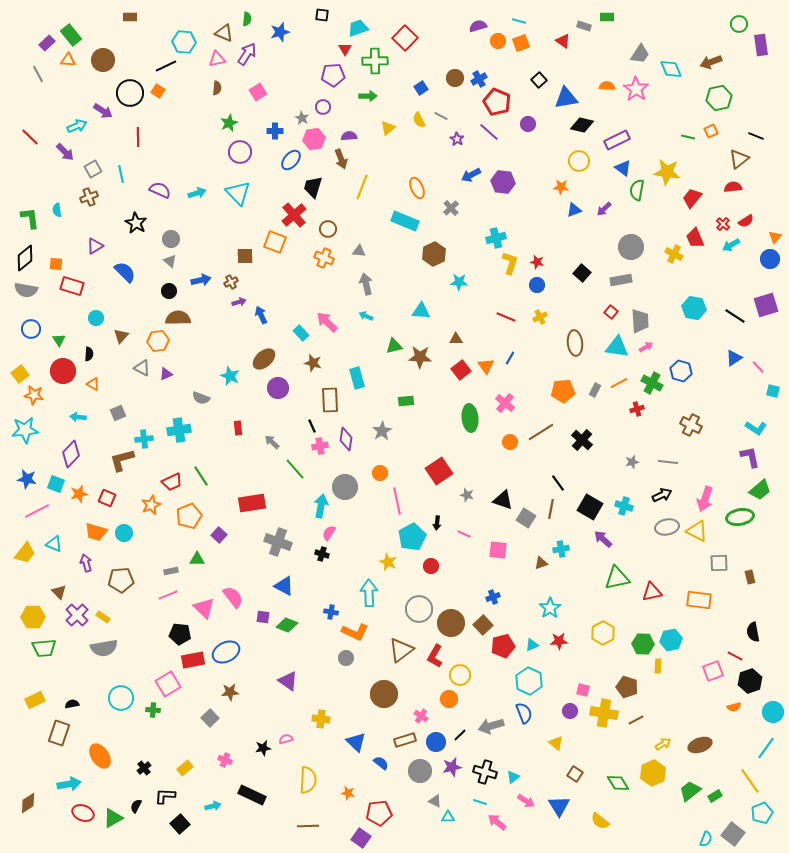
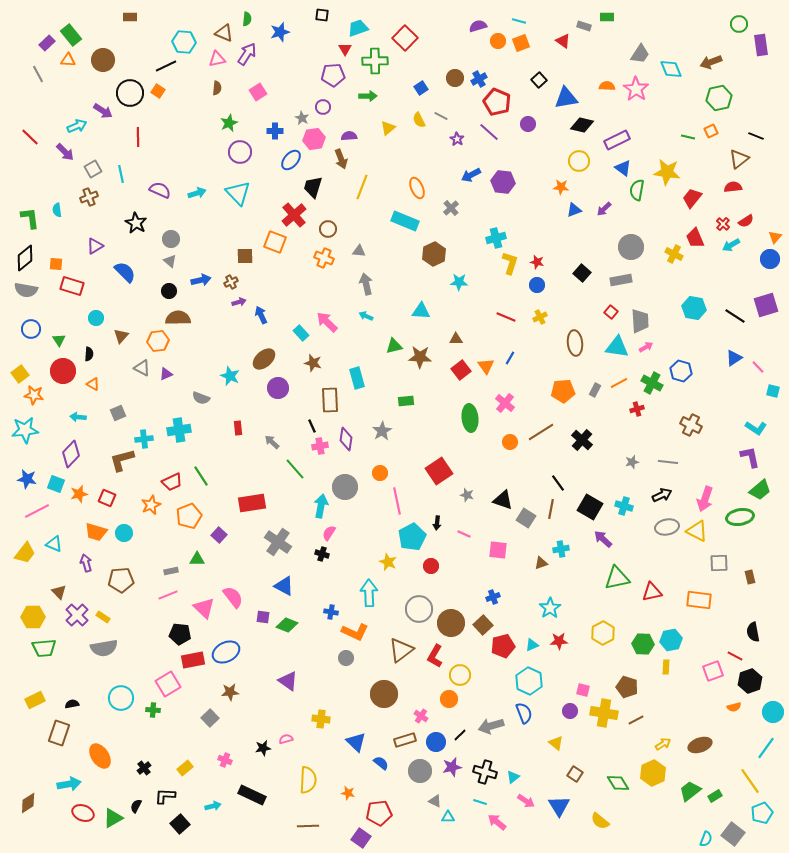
gray cross at (278, 542): rotated 16 degrees clockwise
yellow rectangle at (658, 666): moved 8 px right, 1 px down
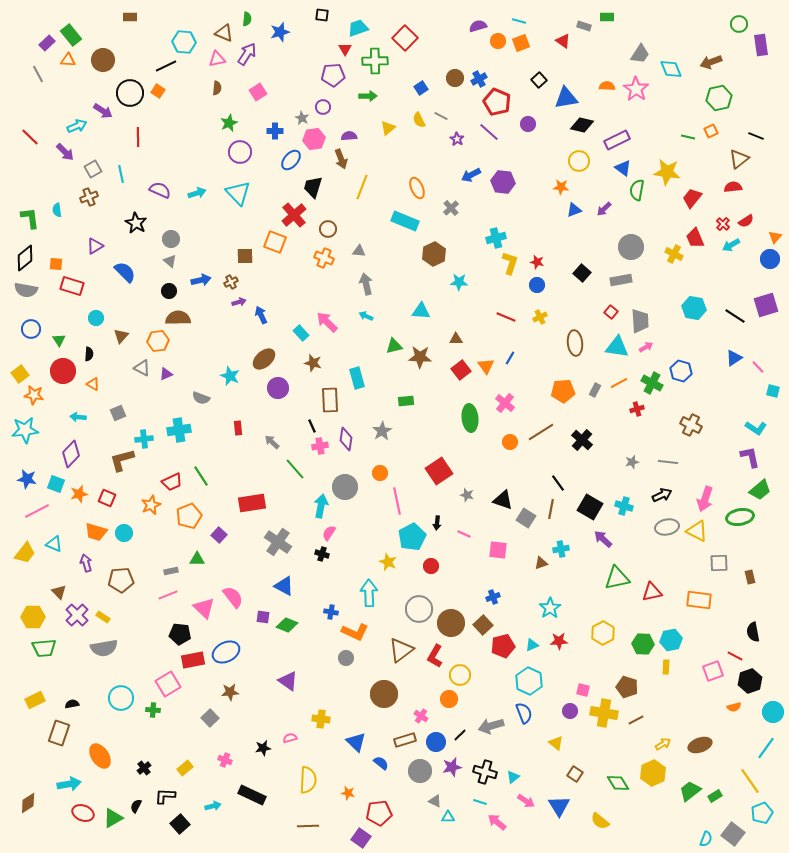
pink semicircle at (286, 739): moved 4 px right, 1 px up
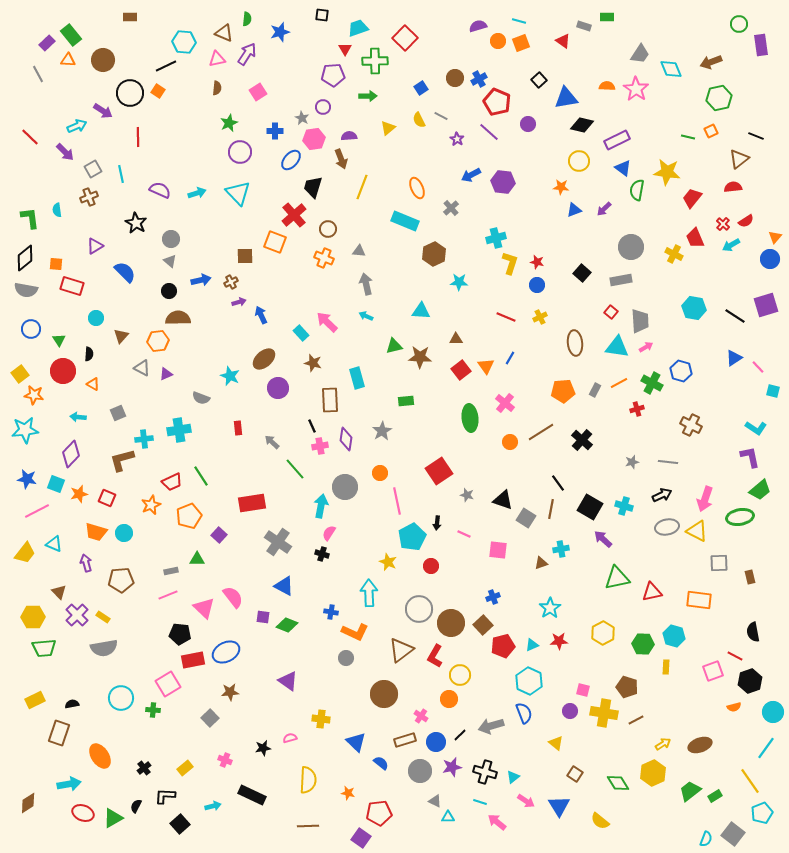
cyan hexagon at (671, 640): moved 3 px right, 4 px up; rotated 25 degrees clockwise
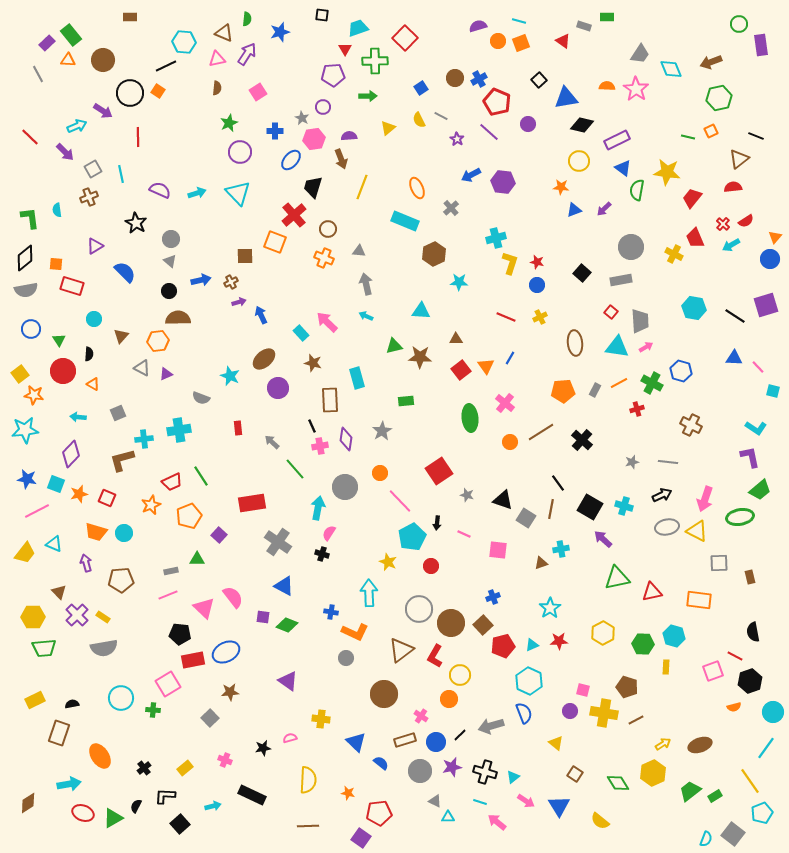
gray semicircle at (26, 290): rotated 20 degrees counterclockwise
cyan circle at (96, 318): moved 2 px left, 1 px down
blue triangle at (734, 358): rotated 36 degrees clockwise
pink line at (397, 501): moved 3 px right; rotated 32 degrees counterclockwise
cyan arrow at (321, 506): moved 3 px left, 2 px down
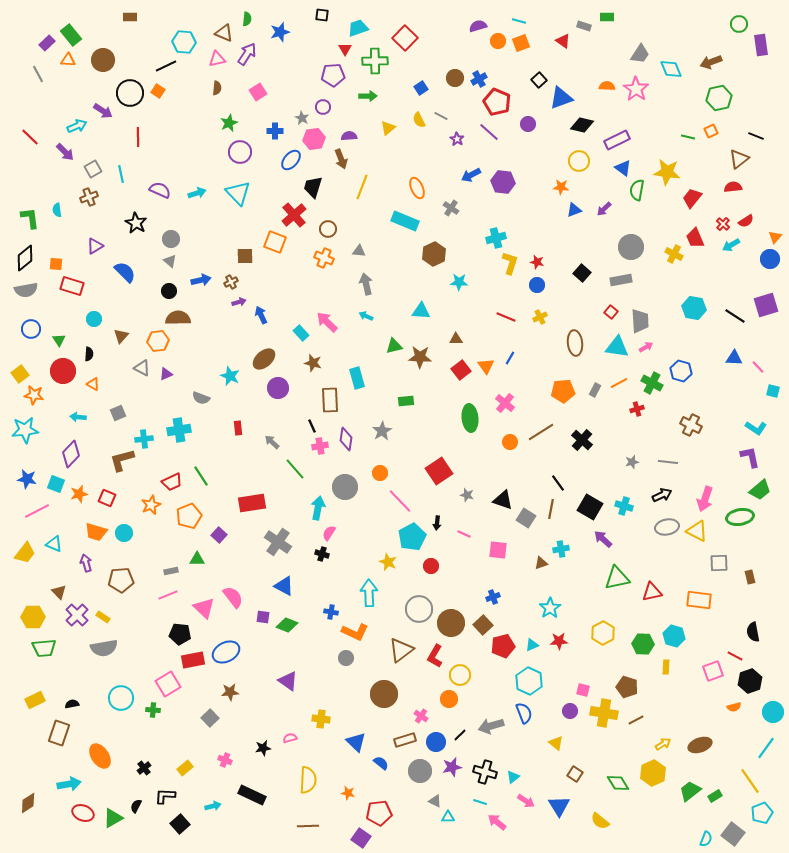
blue triangle at (566, 98): moved 5 px left; rotated 10 degrees counterclockwise
gray cross at (451, 208): rotated 14 degrees counterclockwise
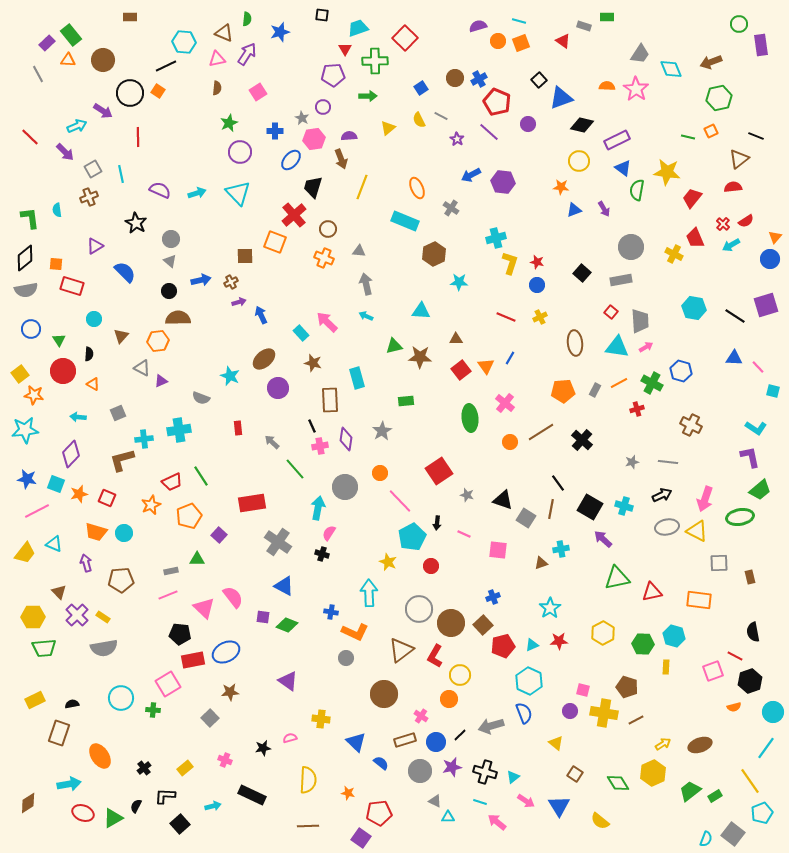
purple arrow at (604, 209): rotated 77 degrees counterclockwise
purple triangle at (166, 374): moved 5 px left, 7 px down
